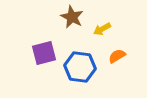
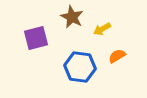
purple square: moved 8 px left, 15 px up
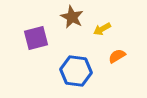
blue hexagon: moved 4 px left, 4 px down
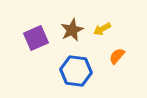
brown star: moved 13 px down; rotated 20 degrees clockwise
purple square: rotated 10 degrees counterclockwise
orange semicircle: rotated 18 degrees counterclockwise
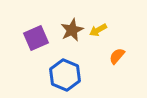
yellow arrow: moved 4 px left, 1 px down
blue hexagon: moved 11 px left, 4 px down; rotated 16 degrees clockwise
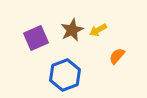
blue hexagon: rotated 16 degrees clockwise
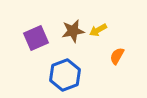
brown star: moved 1 px right, 1 px down; rotated 15 degrees clockwise
orange semicircle: rotated 12 degrees counterclockwise
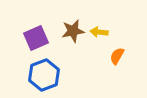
yellow arrow: moved 1 px right, 2 px down; rotated 36 degrees clockwise
blue hexagon: moved 21 px left
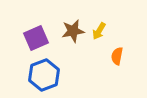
yellow arrow: moved 1 px up; rotated 66 degrees counterclockwise
orange semicircle: rotated 18 degrees counterclockwise
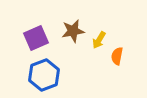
yellow arrow: moved 9 px down
